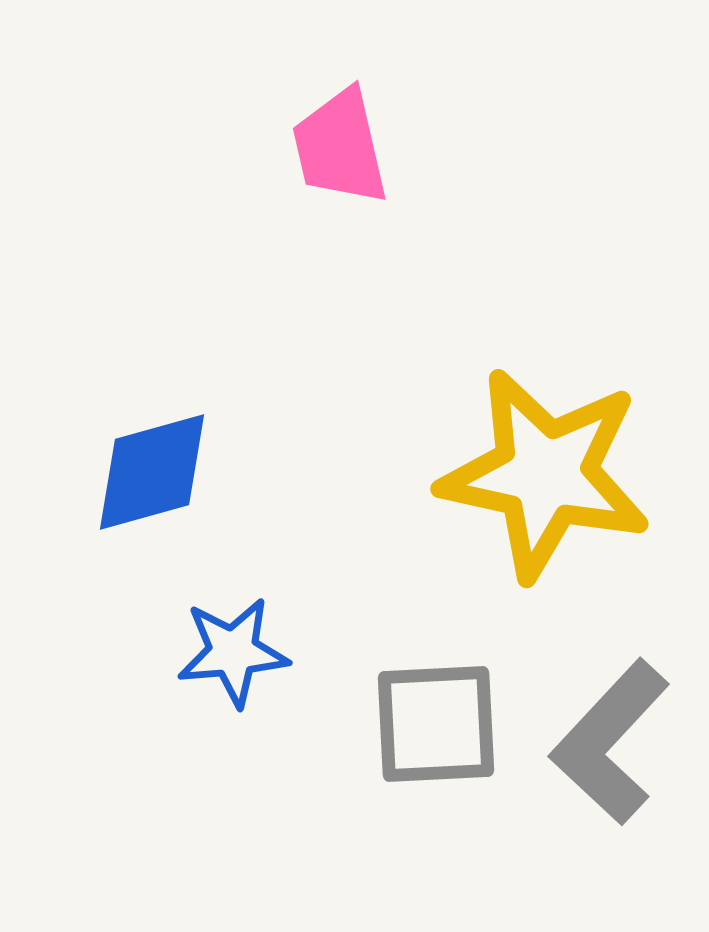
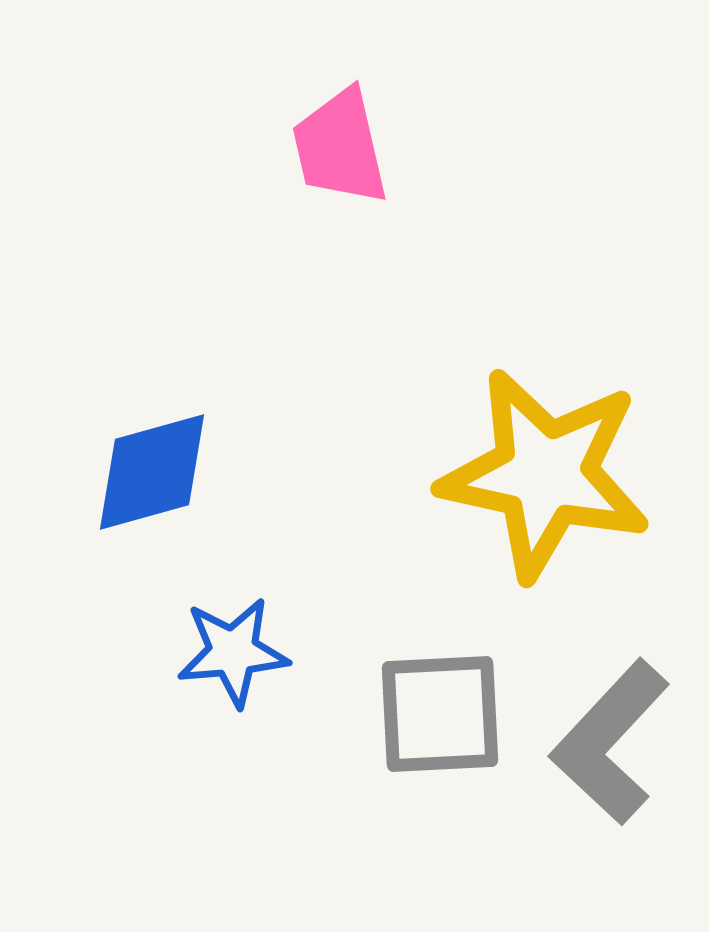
gray square: moved 4 px right, 10 px up
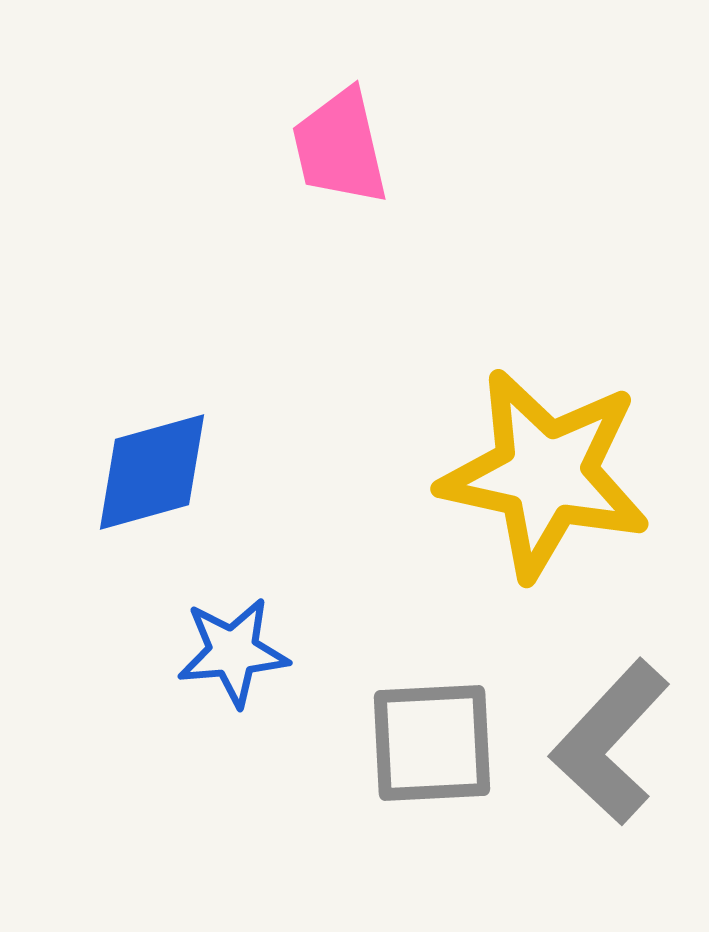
gray square: moved 8 px left, 29 px down
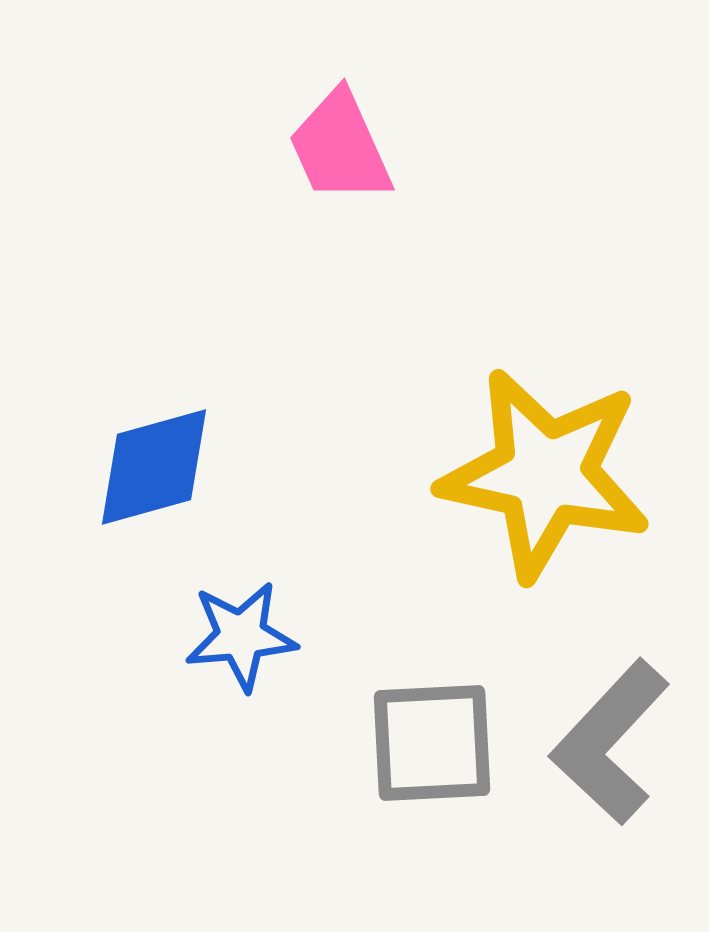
pink trapezoid: rotated 11 degrees counterclockwise
blue diamond: moved 2 px right, 5 px up
blue star: moved 8 px right, 16 px up
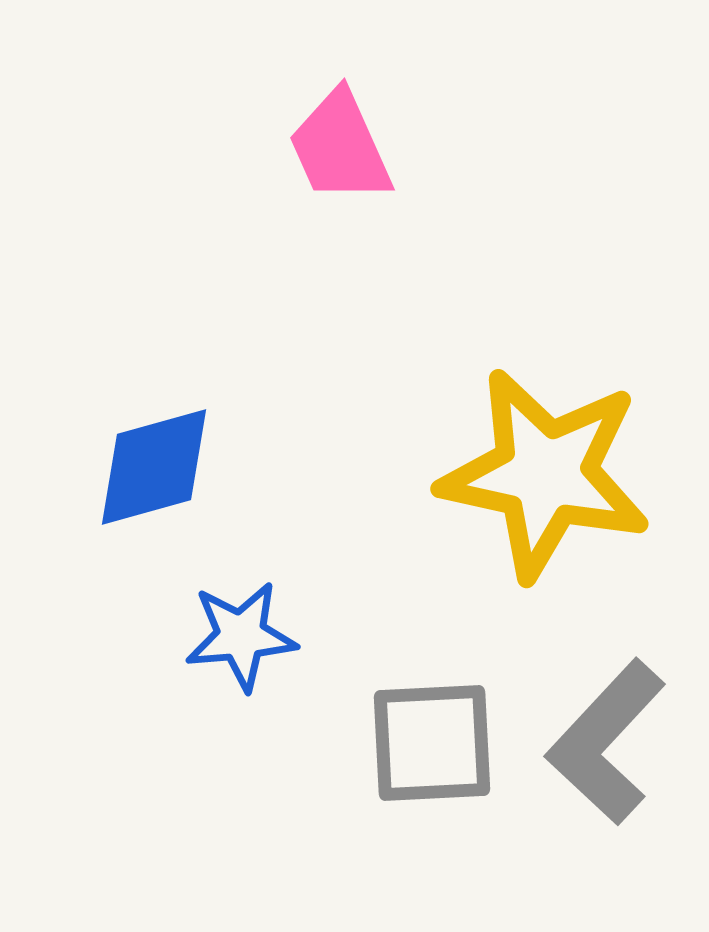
gray L-shape: moved 4 px left
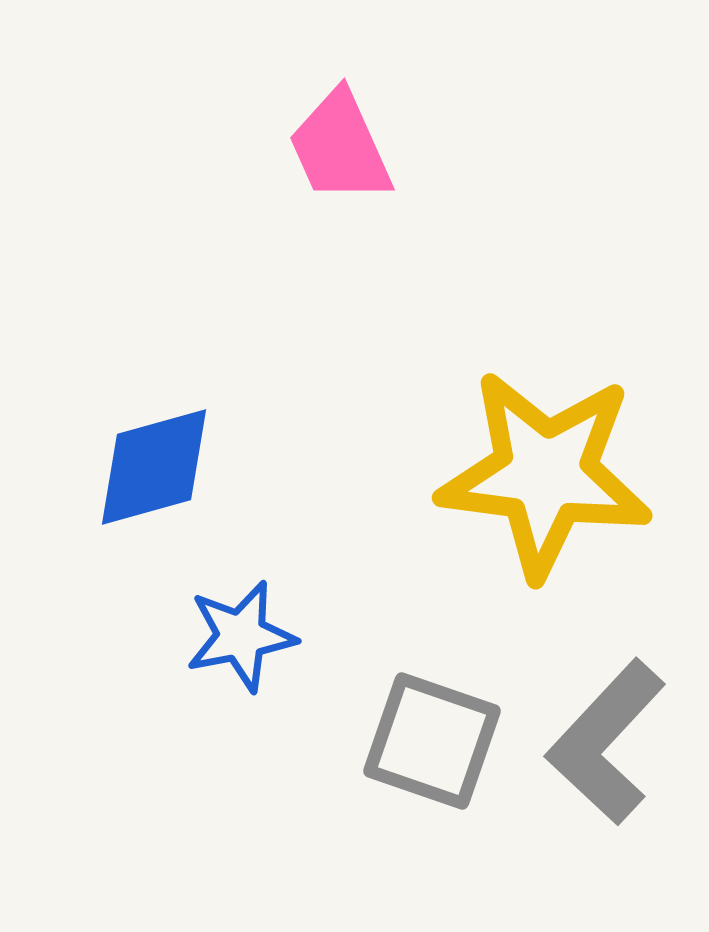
yellow star: rotated 5 degrees counterclockwise
blue star: rotated 6 degrees counterclockwise
gray square: moved 2 px up; rotated 22 degrees clockwise
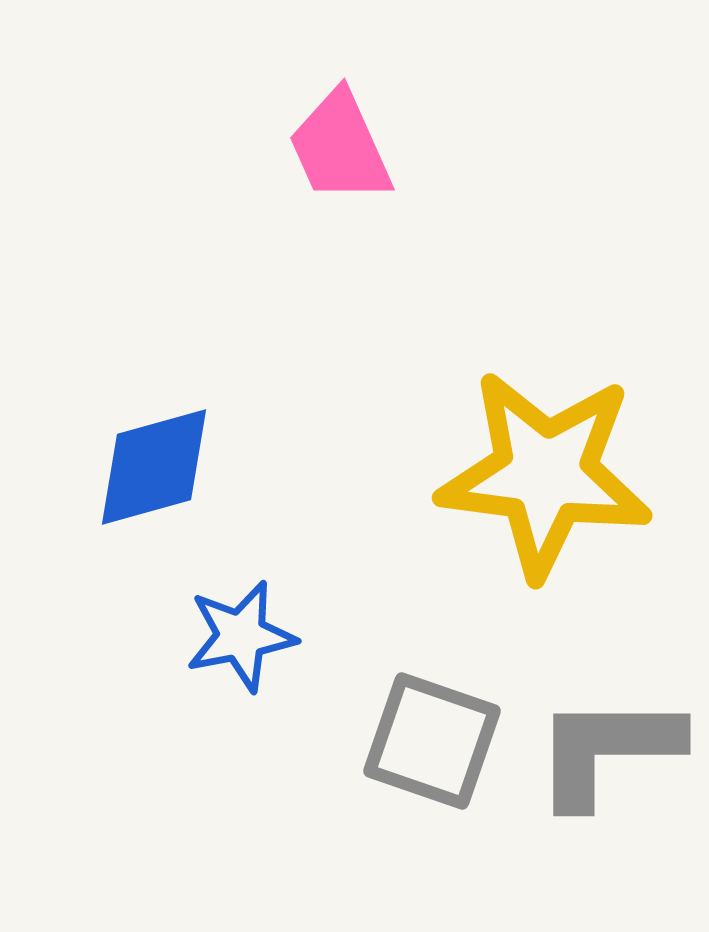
gray L-shape: moved 1 px right, 8 px down; rotated 47 degrees clockwise
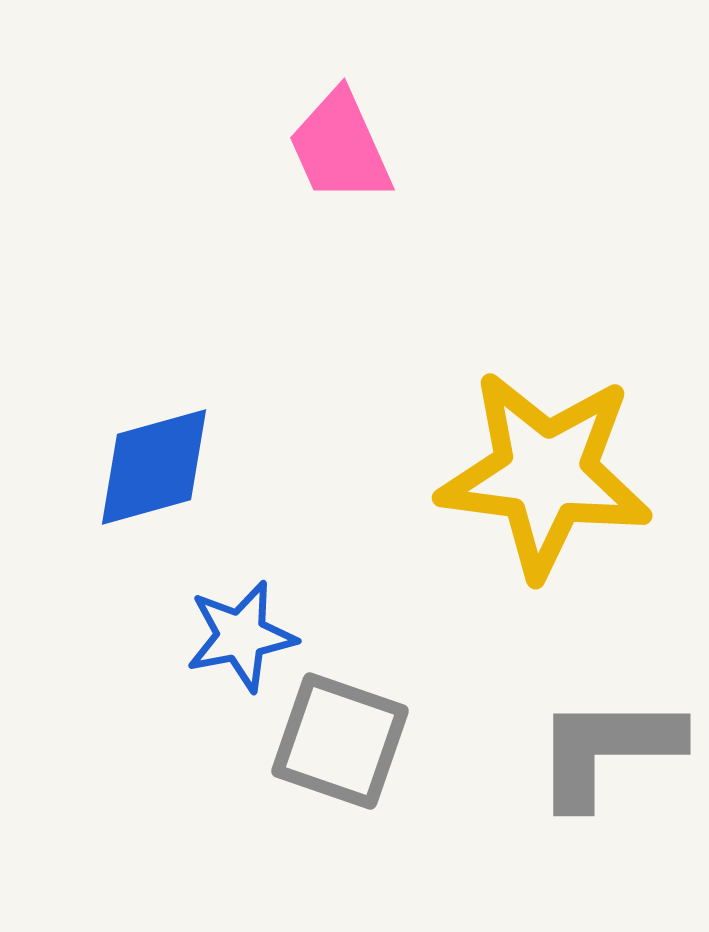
gray square: moved 92 px left
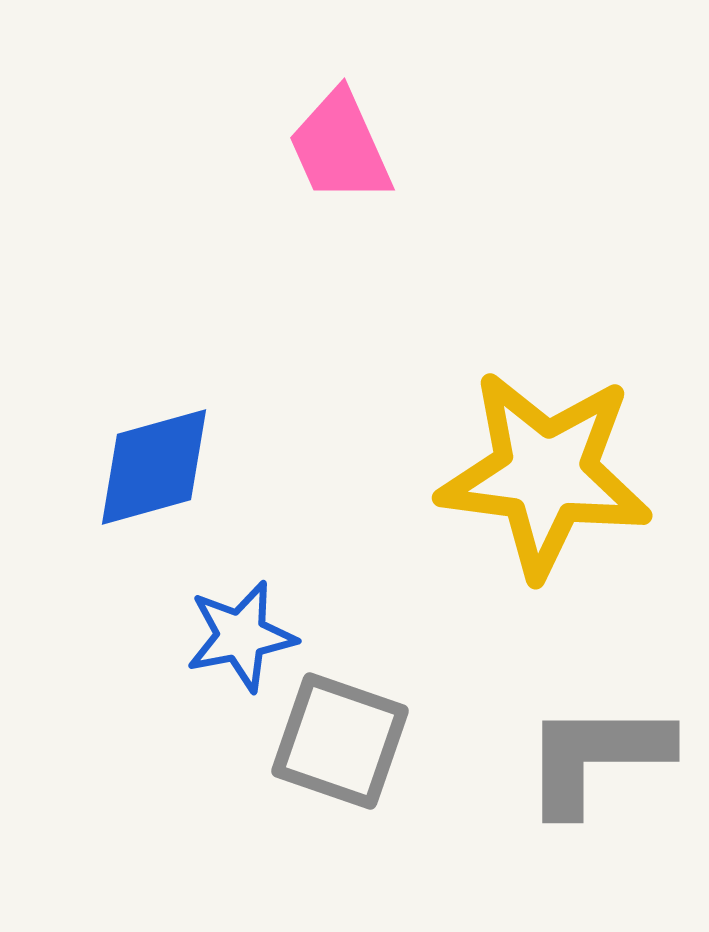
gray L-shape: moved 11 px left, 7 px down
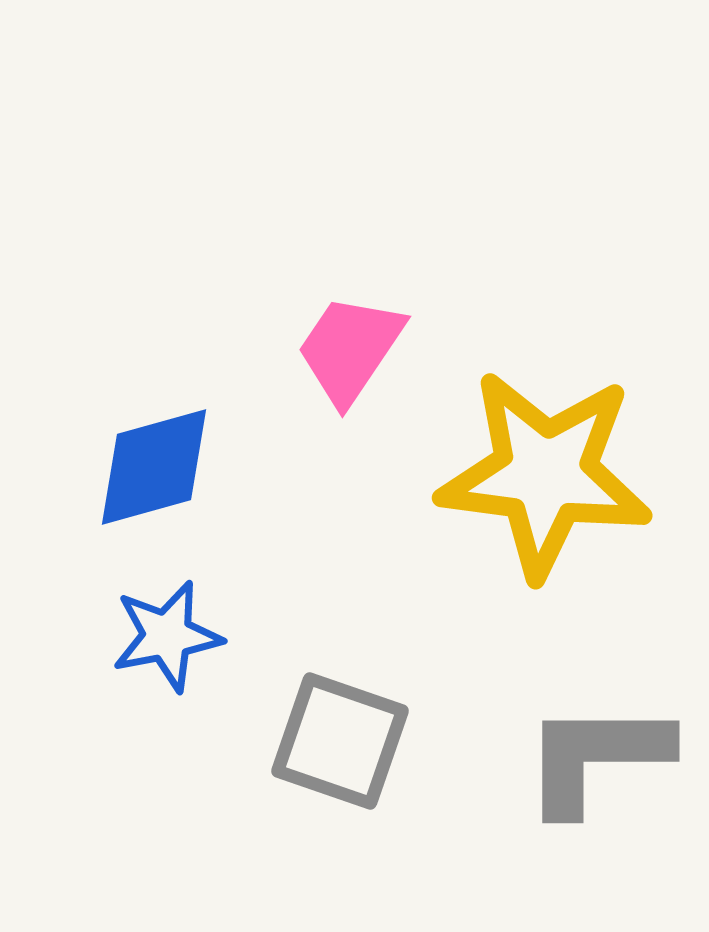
pink trapezoid: moved 10 px right, 202 px down; rotated 58 degrees clockwise
blue star: moved 74 px left
